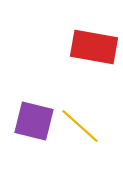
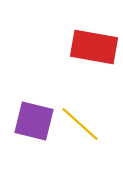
yellow line: moved 2 px up
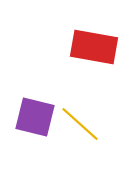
purple square: moved 1 px right, 4 px up
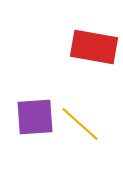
purple square: rotated 18 degrees counterclockwise
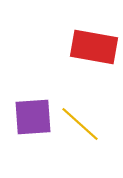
purple square: moved 2 px left
